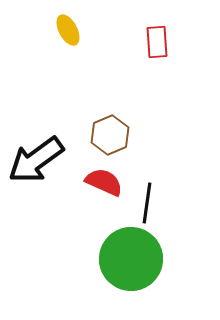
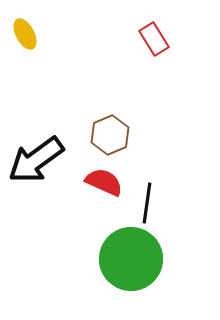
yellow ellipse: moved 43 px left, 4 px down
red rectangle: moved 3 px left, 3 px up; rotated 28 degrees counterclockwise
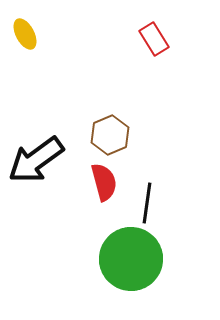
red semicircle: rotated 51 degrees clockwise
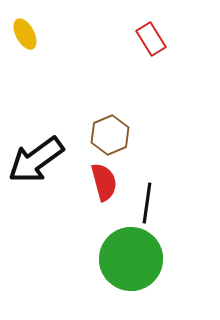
red rectangle: moved 3 px left
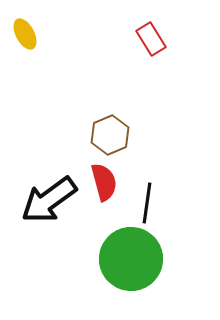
black arrow: moved 13 px right, 40 px down
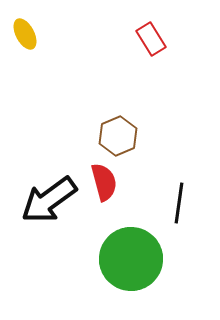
brown hexagon: moved 8 px right, 1 px down
black line: moved 32 px right
